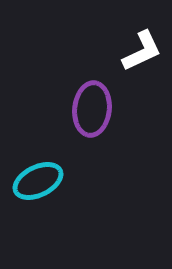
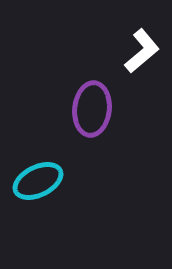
white L-shape: rotated 15 degrees counterclockwise
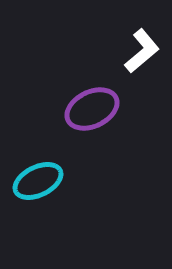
purple ellipse: rotated 58 degrees clockwise
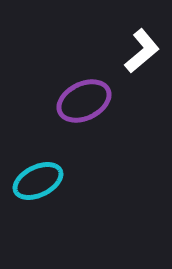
purple ellipse: moved 8 px left, 8 px up
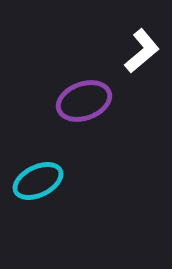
purple ellipse: rotated 6 degrees clockwise
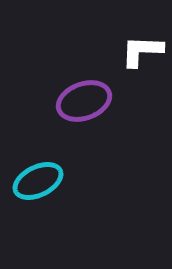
white L-shape: rotated 138 degrees counterclockwise
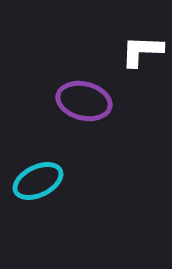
purple ellipse: rotated 34 degrees clockwise
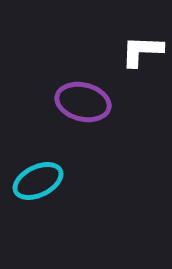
purple ellipse: moved 1 px left, 1 px down
